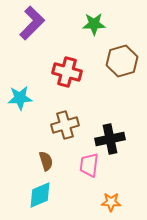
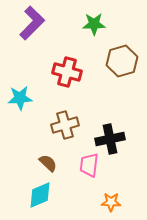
brown semicircle: moved 2 px right, 2 px down; rotated 30 degrees counterclockwise
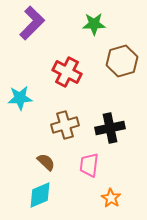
red cross: rotated 12 degrees clockwise
black cross: moved 11 px up
brown semicircle: moved 2 px left, 1 px up
orange star: moved 4 px up; rotated 30 degrees clockwise
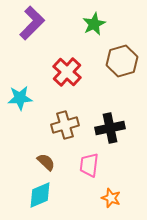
green star: rotated 25 degrees counterclockwise
red cross: rotated 16 degrees clockwise
orange star: rotated 12 degrees counterclockwise
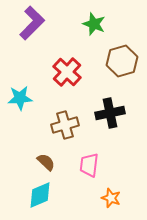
green star: rotated 25 degrees counterclockwise
black cross: moved 15 px up
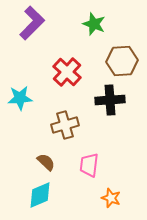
brown hexagon: rotated 12 degrees clockwise
black cross: moved 13 px up; rotated 8 degrees clockwise
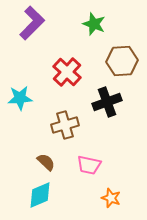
black cross: moved 3 px left, 2 px down; rotated 16 degrees counterclockwise
pink trapezoid: rotated 85 degrees counterclockwise
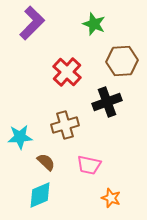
cyan star: moved 39 px down
